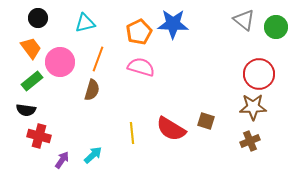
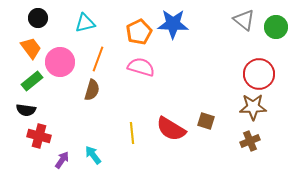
cyan arrow: rotated 84 degrees counterclockwise
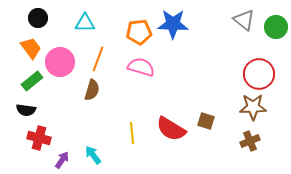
cyan triangle: rotated 15 degrees clockwise
orange pentagon: rotated 20 degrees clockwise
red cross: moved 2 px down
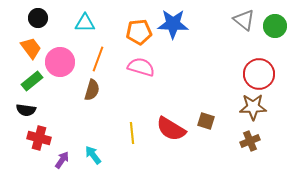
green circle: moved 1 px left, 1 px up
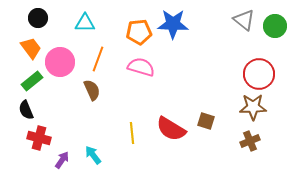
brown semicircle: rotated 40 degrees counterclockwise
black semicircle: rotated 60 degrees clockwise
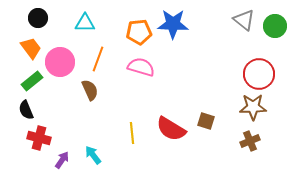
brown semicircle: moved 2 px left
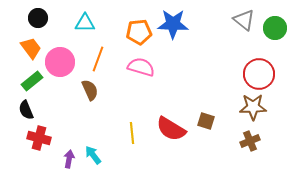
green circle: moved 2 px down
purple arrow: moved 7 px right, 1 px up; rotated 24 degrees counterclockwise
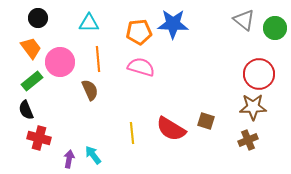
cyan triangle: moved 4 px right
orange line: rotated 25 degrees counterclockwise
brown cross: moved 2 px left, 1 px up
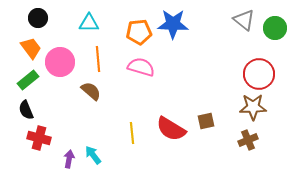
green rectangle: moved 4 px left, 1 px up
brown semicircle: moved 1 px right, 1 px down; rotated 25 degrees counterclockwise
brown square: rotated 30 degrees counterclockwise
